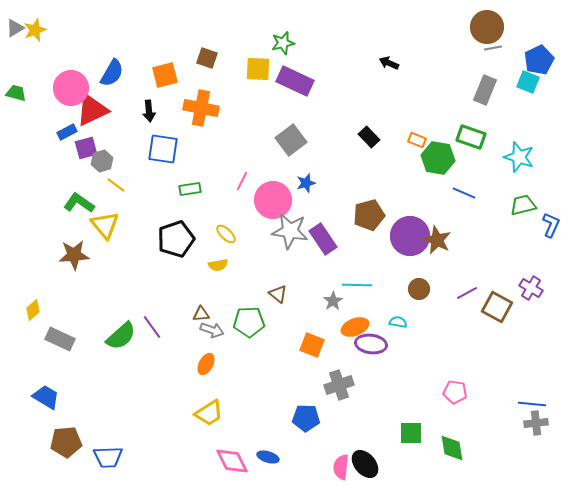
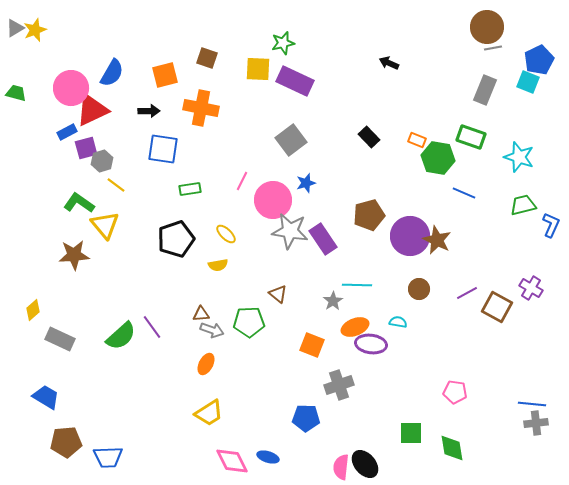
black arrow at (149, 111): rotated 85 degrees counterclockwise
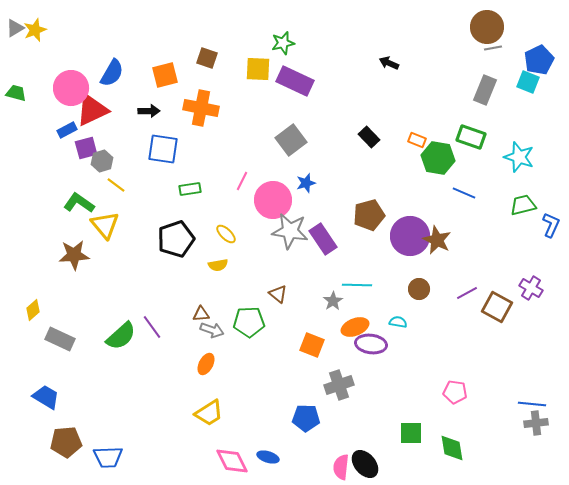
blue rectangle at (67, 132): moved 2 px up
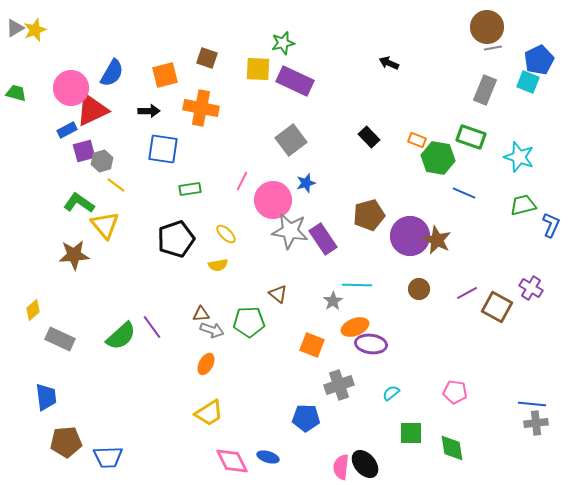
purple square at (86, 148): moved 2 px left, 3 px down
cyan semicircle at (398, 322): moved 7 px left, 71 px down; rotated 48 degrees counterclockwise
blue trapezoid at (46, 397): rotated 52 degrees clockwise
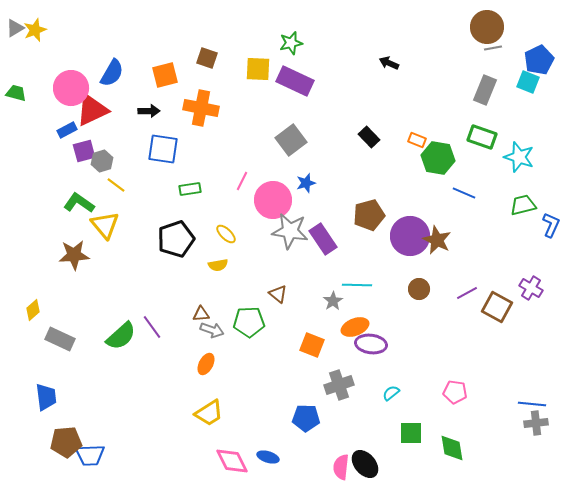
green star at (283, 43): moved 8 px right
green rectangle at (471, 137): moved 11 px right
blue trapezoid at (108, 457): moved 18 px left, 2 px up
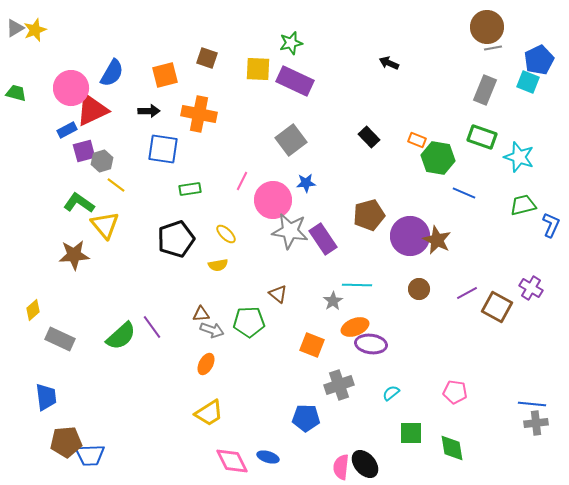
orange cross at (201, 108): moved 2 px left, 6 px down
blue star at (306, 183): rotated 12 degrees clockwise
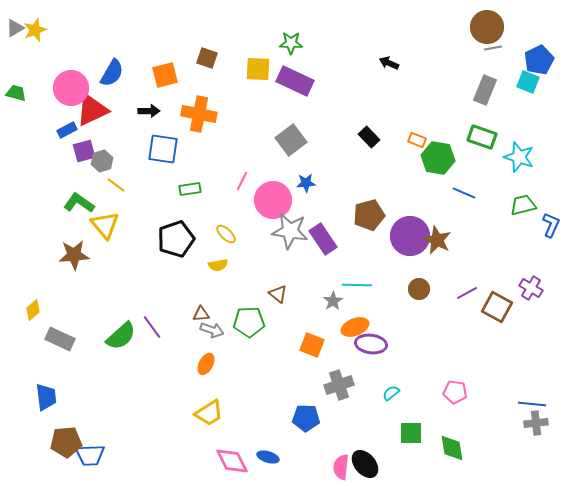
green star at (291, 43): rotated 15 degrees clockwise
